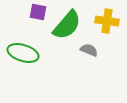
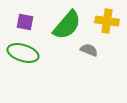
purple square: moved 13 px left, 10 px down
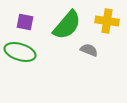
green ellipse: moved 3 px left, 1 px up
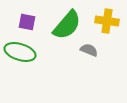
purple square: moved 2 px right
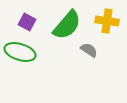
purple square: rotated 18 degrees clockwise
gray semicircle: rotated 12 degrees clockwise
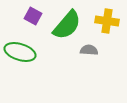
purple square: moved 6 px right, 6 px up
gray semicircle: rotated 30 degrees counterclockwise
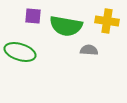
purple square: rotated 24 degrees counterclockwise
green semicircle: moved 1 px left, 1 px down; rotated 60 degrees clockwise
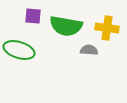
yellow cross: moved 7 px down
green ellipse: moved 1 px left, 2 px up
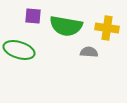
gray semicircle: moved 2 px down
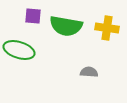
gray semicircle: moved 20 px down
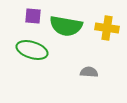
green ellipse: moved 13 px right
